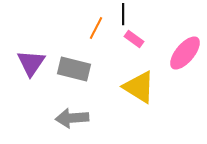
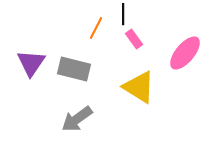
pink rectangle: rotated 18 degrees clockwise
gray arrow: moved 5 px right, 1 px down; rotated 32 degrees counterclockwise
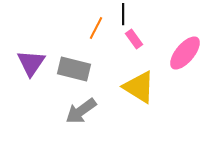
gray arrow: moved 4 px right, 8 px up
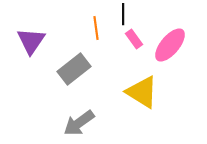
orange line: rotated 35 degrees counterclockwise
pink ellipse: moved 15 px left, 8 px up
purple triangle: moved 22 px up
gray rectangle: rotated 52 degrees counterclockwise
yellow triangle: moved 3 px right, 5 px down
gray arrow: moved 2 px left, 12 px down
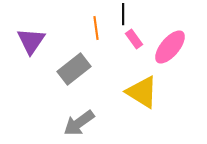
pink ellipse: moved 2 px down
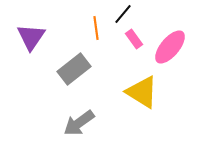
black line: rotated 40 degrees clockwise
purple triangle: moved 4 px up
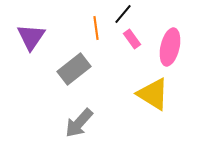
pink rectangle: moved 2 px left
pink ellipse: rotated 27 degrees counterclockwise
yellow triangle: moved 11 px right, 2 px down
gray arrow: rotated 12 degrees counterclockwise
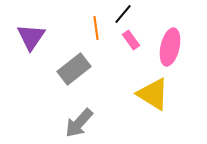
pink rectangle: moved 1 px left, 1 px down
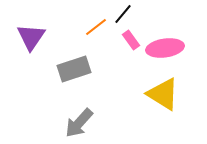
orange line: moved 1 px up; rotated 60 degrees clockwise
pink ellipse: moved 5 px left, 1 px down; rotated 69 degrees clockwise
gray rectangle: rotated 20 degrees clockwise
yellow triangle: moved 10 px right
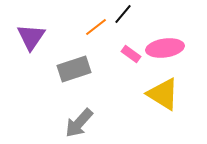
pink rectangle: moved 14 px down; rotated 18 degrees counterclockwise
